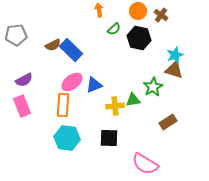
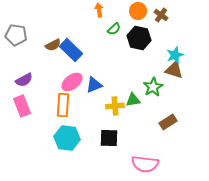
gray pentagon: rotated 15 degrees clockwise
pink semicircle: rotated 24 degrees counterclockwise
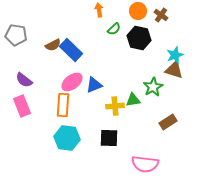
purple semicircle: rotated 66 degrees clockwise
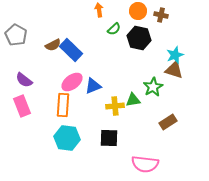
brown cross: rotated 24 degrees counterclockwise
gray pentagon: rotated 20 degrees clockwise
blue triangle: moved 1 px left, 1 px down
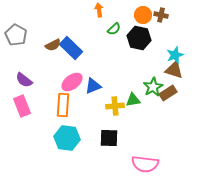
orange circle: moved 5 px right, 4 px down
blue rectangle: moved 2 px up
brown rectangle: moved 29 px up
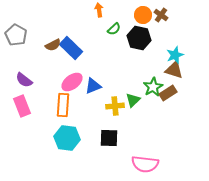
brown cross: rotated 24 degrees clockwise
green triangle: rotated 35 degrees counterclockwise
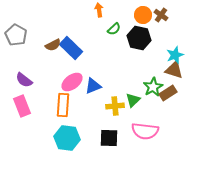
pink semicircle: moved 33 px up
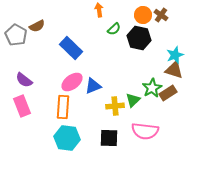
brown semicircle: moved 16 px left, 19 px up
green star: moved 1 px left, 1 px down
orange rectangle: moved 2 px down
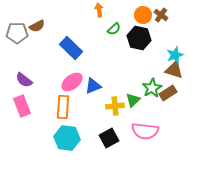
gray pentagon: moved 1 px right, 2 px up; rotated 30 degrees counterclockwise
black square: rotated 30 degrees counterclockwise
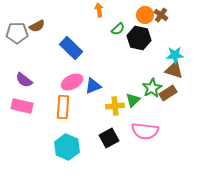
orange circle: moved 2 px right
green semicircle: moved 4 px right
cyan star: rotated 18 degrees clockwise
pink ellipse: rotated 10 degrees clockwise
pink rectangle: rotated 55 degrees counterclockwise
cyan hexagon: moved 9 px down; rotated 15 degrees clockwise
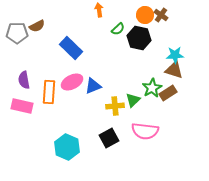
purple semicircle: rotated 42 degrees clockwise
orange rectangle: moved 14 px left, 15 px up
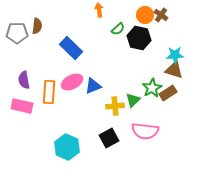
brown semicircle: rotated 56 degrees counterclockwise
